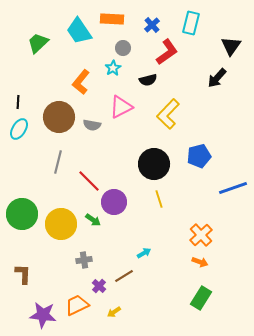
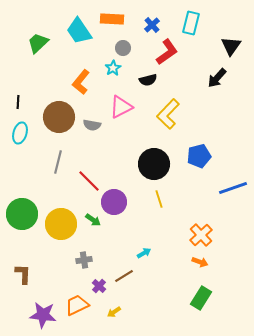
cyan ellipse: moved 1 px right, 4 px down; rotated 15 degrees counterclockwise
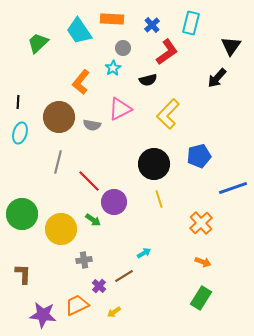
pink triangle: moved 1 px left, 2 px down
yellow circle: moved 5 px down
orange cross: moved 12 px up
orange arrow: moved 3 px right
